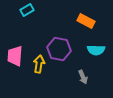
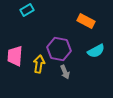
cyan semicircle: moved 1 px down; rotated 30 degrees counterclockwise
gray arrow: moved 18 px left, 5 px up
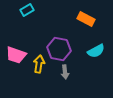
orange rectangle: moved 2 px up
pink trapezoid: moved 1 px right, 1 px up; rotated 75 degrees counterclockwise
gray arrow: rotated 16 degrees clockwise
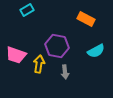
purple hexagon: moved 2 px left, 3 px up
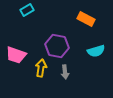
cyan semicircle: rotated 12 degrees clockwise
yellow arrow: moved 2 px right, 4 px down
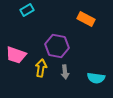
cyan semicircle: moved 27 px down; rotated 24 degrees clockwise
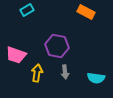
orange rectangle: moved 7 px up
yellow arrow: moved 4 px left, 5 px down
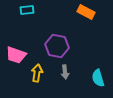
cyan rectangle: rotated 24 degrees clockwise
cyan semicircle: moved 2 px right; rotated 66 degrees clockwise
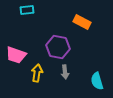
orange rectangle: moved 4 px left, 10 px down
purple hexagon: moved 1 px right, 1 px down
cyan semicircle: moved 1 px left, 3 px down
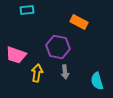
orange rectangle: moved 3 px left
